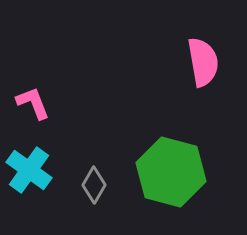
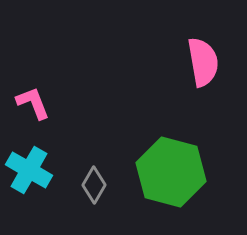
cyan cross: rotated 6 degrees counterclockwise
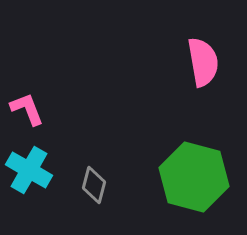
pink L-shape: moved 6 px left, 6 px down
green hexagon: moved 23 px right, 5 px down
gray diamond: rotated 15 degrees counterclockwise
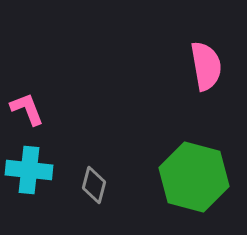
pink semicircle: moved 3 px right, 4 px down
cyan cross: rotated 24 degrees counterclockwise
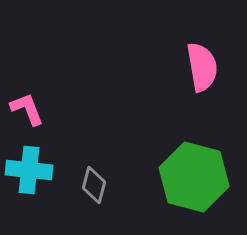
pink semicircle: moved 4 px left, 1 px down
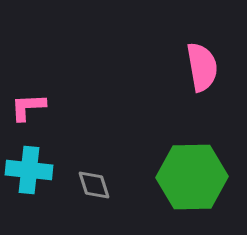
pink L-shape: moved 1 px right, 2 px up; rotated 72 degrees counterclockwise
green hexagon: moved 2 px left; rotated 16 degrees counterclockwise
gray diamond: rotated 33 degrees counterclockwise
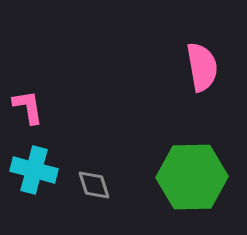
pink L-shape: rotated 84 degrees clockwise
cyan cross: moved 5 px right; rotated 9 degrees clockwise
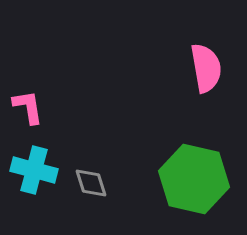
pink semicircle: moved 4 px right, 1 px down
green hexagon: moved 2 px right, 2 px down; rotated 14 degrees clockwise
gray diamond: moved 3 px left, 2 px up
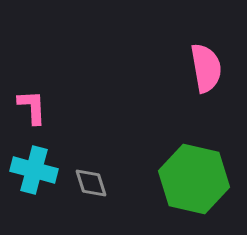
pink L-shape: moved 4 px right; rotated 6 degrees clockwise
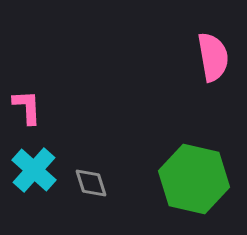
pink semicircle: moved 7 px right, 11 px up
pink L-shape: moved 5 px left
cyan cross: rotated 27 degrees clockwise
